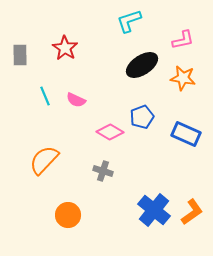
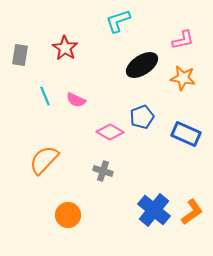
cyan L-shape: moved 11 px left
gray rectangle: rotated 10 degrees clockwise
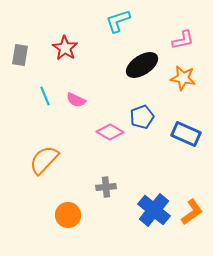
gray cross: moved 3 px right, 16 px down; rotated 24 degrees counterclockwise
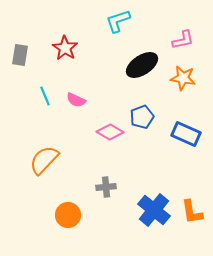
orange L-shape: rotated 116 degrees clockwise
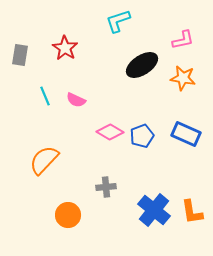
blue pentagon: moved 19 px down
